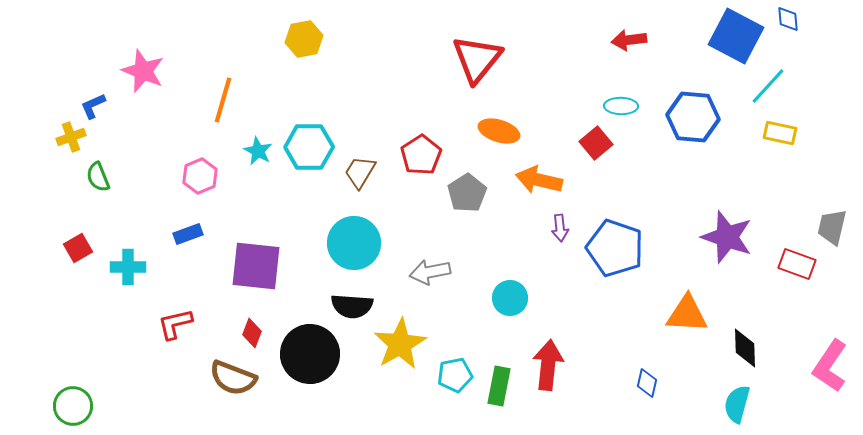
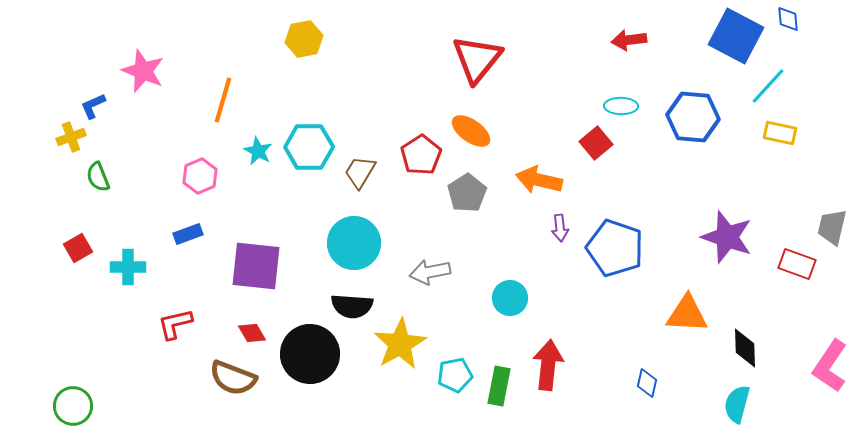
orange ellipse at (499, 131): moved 28 px left; rotated 18 degrees clockwise
red diamond at (252, 333): rotated 52 degrees counterclockwise
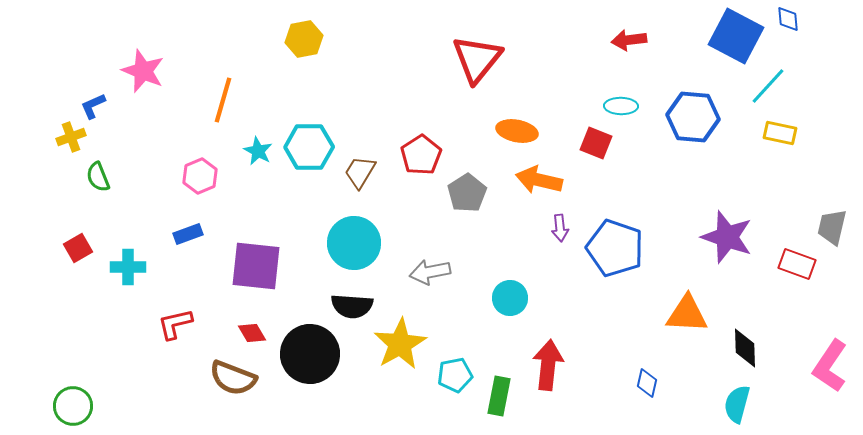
orange ellipse at (471, 131): moved 46 px right; rotated 24 degrees counterclockwise
red square at (596, 143): rotated 28 degrees counterclockwise
green rectangle at (499, 386): moved 10 px down
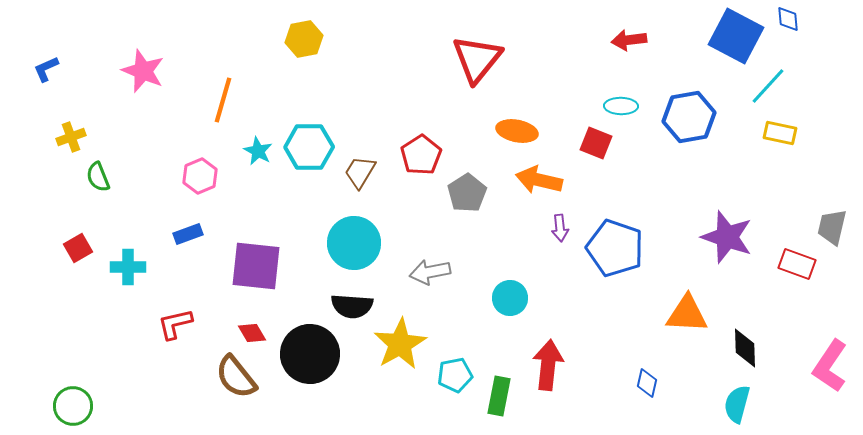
blue L-shape at (93, 106): moved 47 px left, 37 px up
blue hexagon at (693, 117): moved 4 px left; rotated 15 degrees counterclockwise
brown semicircle at (233, 378): moved 3 px right, 1 px up; rotated 30 degrees clockwise
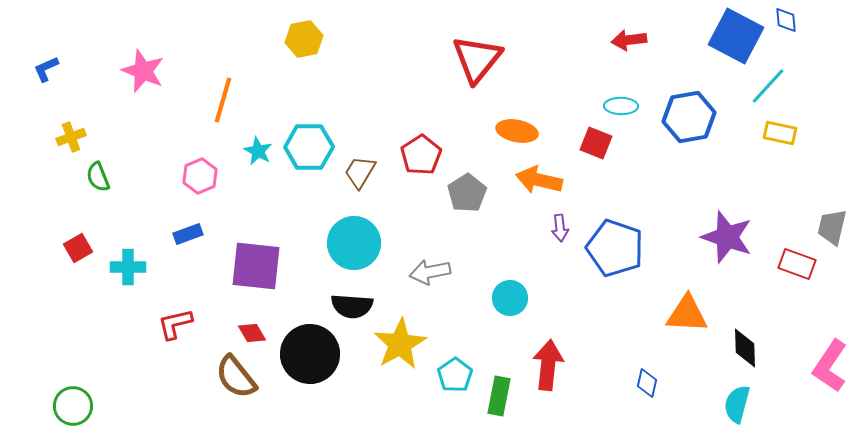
blue diamond at (788, 19): moved 2 px left, 1 px down
cyan pentagon at (455, 375): rotated 24 degrees counterclockwise
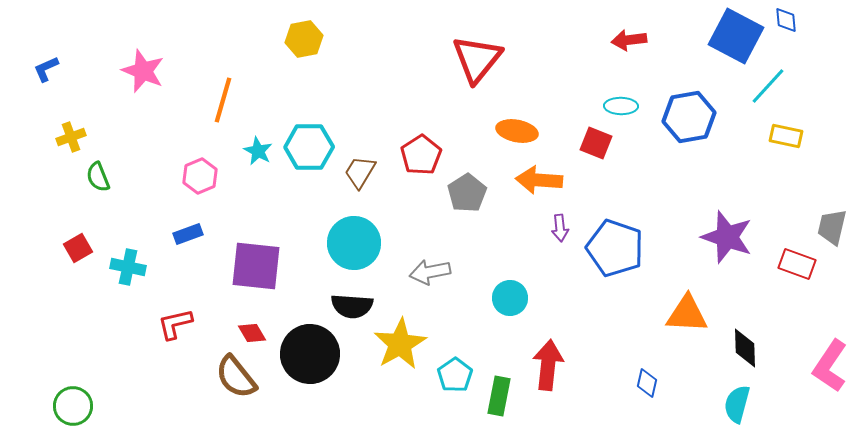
yellow rectangle at (780, 133): moved 6 px right, 3 px down
orange arrow at (539, 180): rotated 9 degrees counterclockwise
cyan cross at (128, 267): rotated 12 degrees clockwise
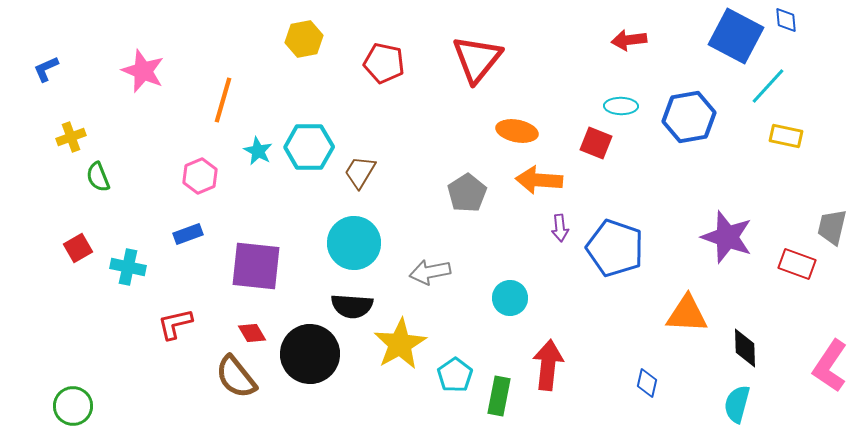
red pentagon at (421, 155): moved 37 px left, 92 px up; rotated 27 degrees counterclockwise
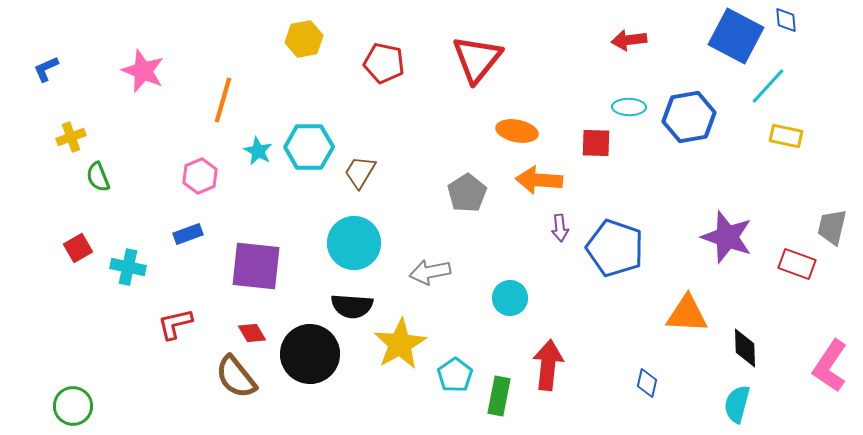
cyan ellipse at (621, 106): moved 8 px right, 1 px down
red square at (596, 143): rotated 20 degrees counterclockwise
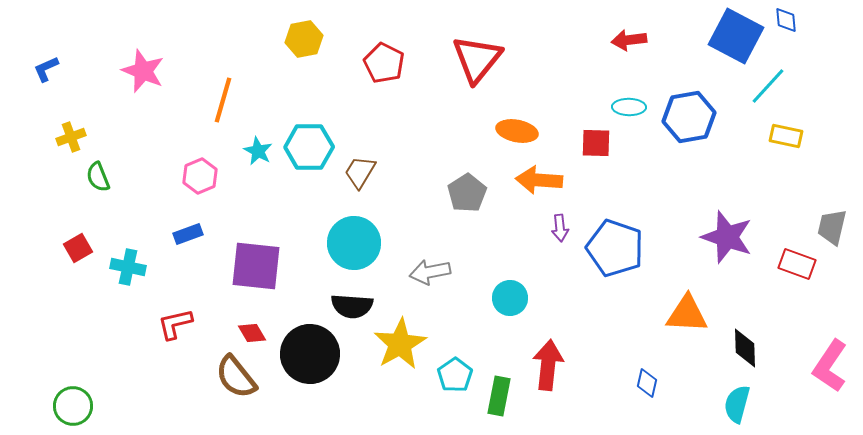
red pentagon at (384, 63): rotated 15 degrees clockwise
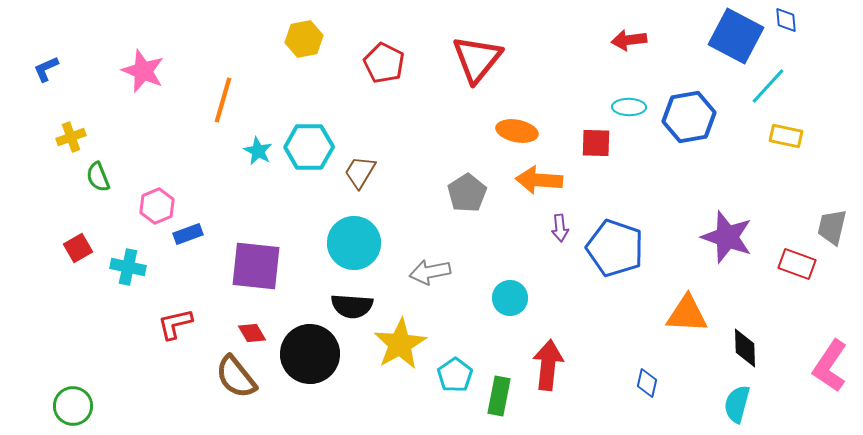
pink hexagon at (200, 176): moved 43 px left, 30 px down
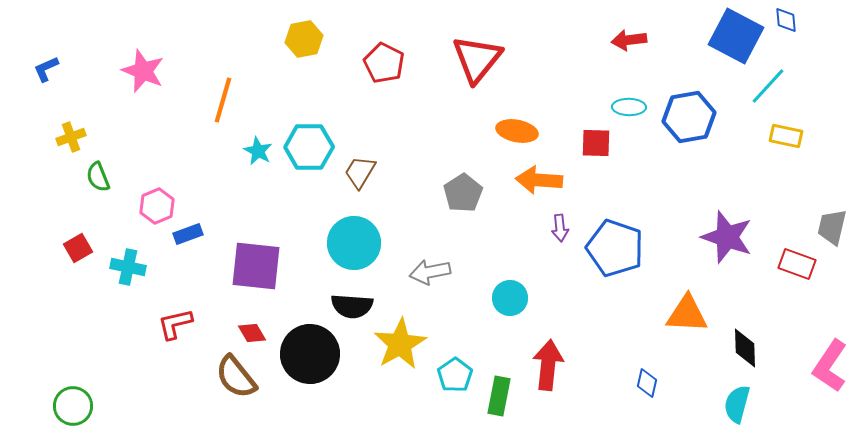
gray pentagon at (467, 193): moved 4 px left
